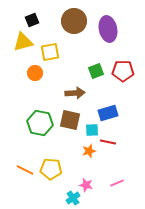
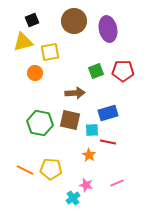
orange star: moved 4 px down; rotated 24 degrees counterclockwise
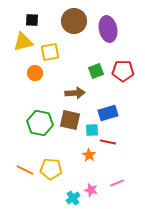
black square: rotated 24 degrees clockwise
pink star: moved 5 px right, 5 px down
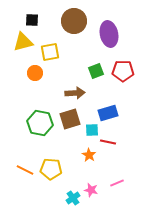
purple ellipse: moved 1 px right, 5 px down
brown square: moved 1 px up; rotated 30 degrees counterclockwise
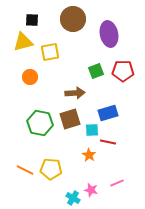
brown circle: moved 1 px left, 2 px up
orange circle: moved 5 px left, 4 px down
cyan cross: rotated 24 degrees counterclockwise
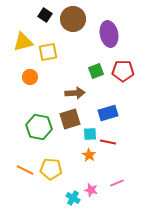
black square: moved 13 px right, 5 px up; rotated 32 degrees clockwise
yellow square: moved 2 px left
green hexagon: moved 1 px left, 4 px down
cyan square: moved 2 px left, 4 px down
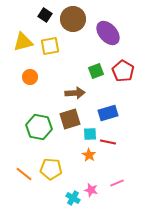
purple ellipse: moved 1 px left, 1 px up; rotated 30 degrees counterclockwise
yellow square: moved 2 px right, 6 px up
red pentagon: rotated 30 degrees clockwise
orange line: moved 1 px left, 4 px down; rotated 12 degrees clockwise
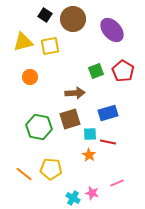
purple ellipse: moved 4 px right, 3 px up
pink star: moved 1 px right, 3 px down
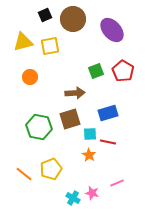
black square: rotated 32 degrees clockwise
yellow pentagon: rotated 25 degrees counterclockwise
